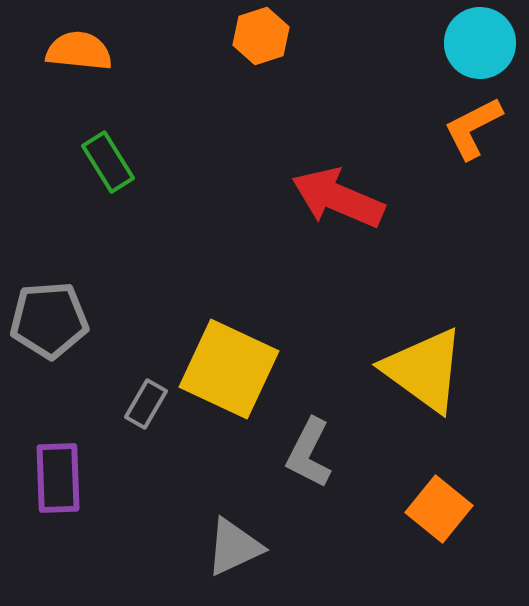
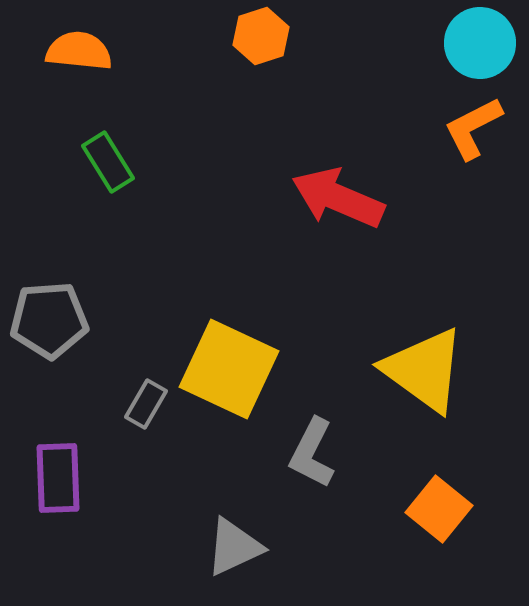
gray L-shape: moved 3 px right
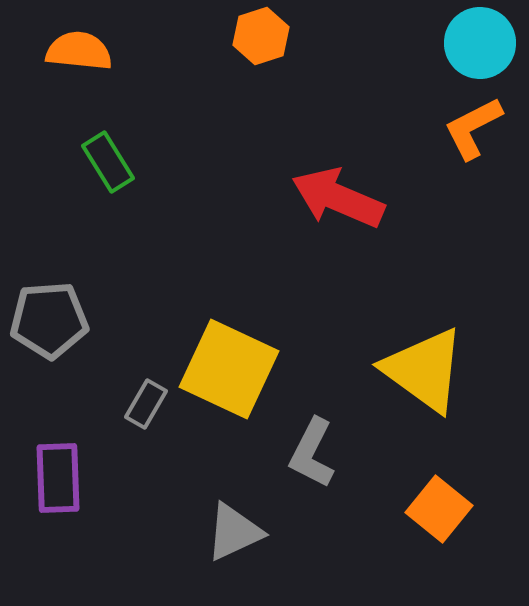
gray triangle: moved 15 px up
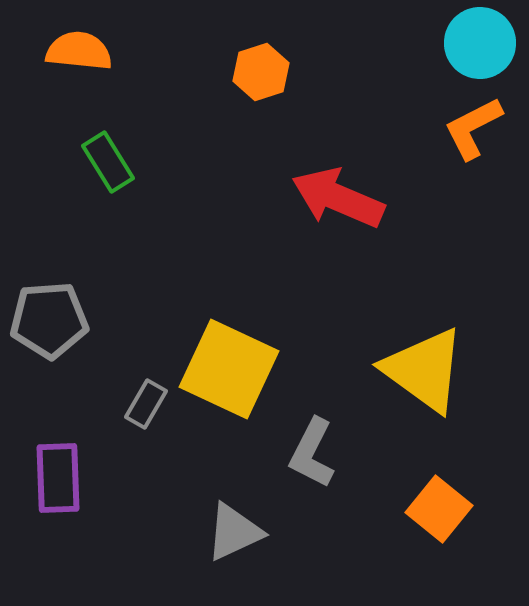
orange hexagon: moved 36 px down
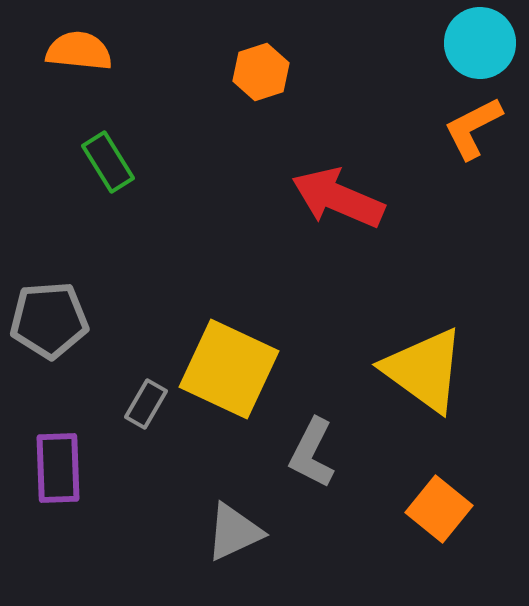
purple rectangle: moved 10 px up
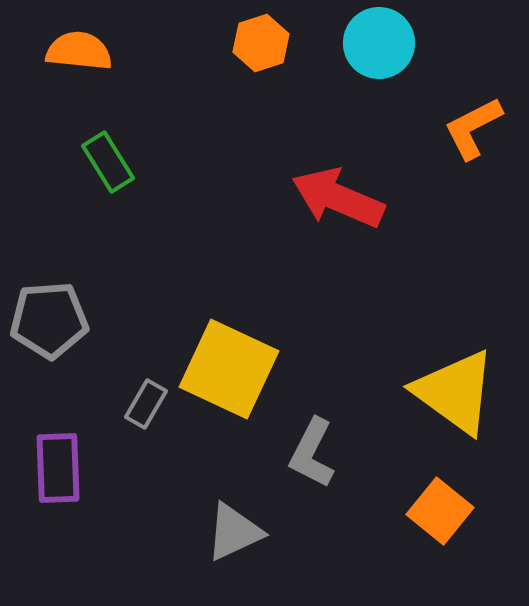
cyan circle: moved 101 px left
orange hexagon: moved 29 px up
yellow triangle: moved 31 px right, 22 px down
orange square: moved 1 px right, 2 px down
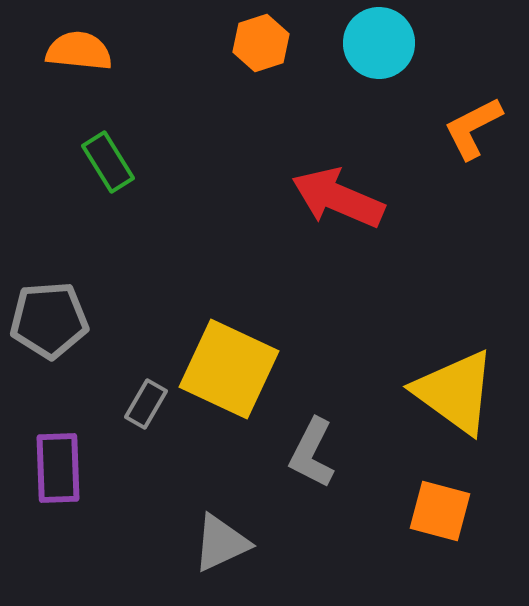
orange square: rotated 24 degrees counterclockwise
gray triangle: moved 13 px left, 11 px down
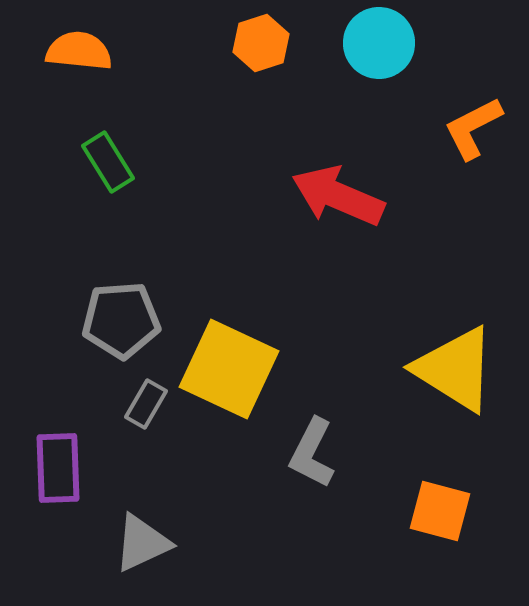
red arrow: moved 2 px up
gray pentagon: moved 72 px right
yellow triangle: moved 23 px up; rotated 4 degrees counterclockwise
gray triangle: moved 79 px left
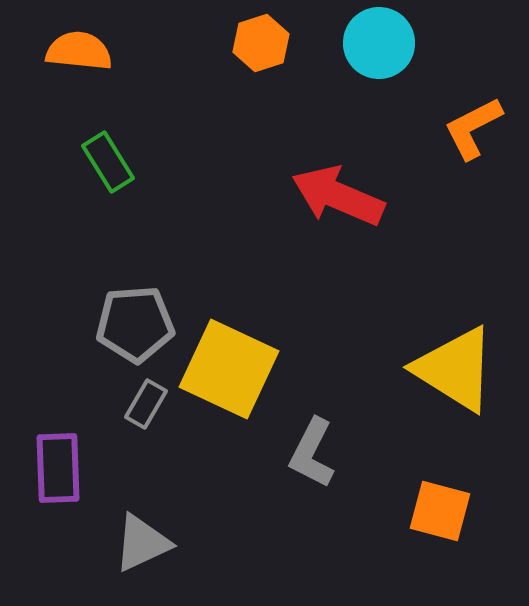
gray pentagon: moved 14 px right, 4 px down
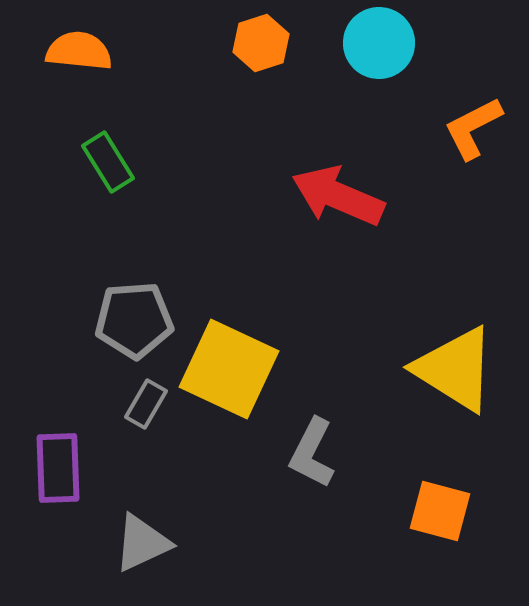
gray pentagon: moved 1 px left, 4 px up
